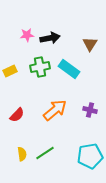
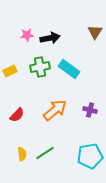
brown triangle: moved 5 px right, 12 px up
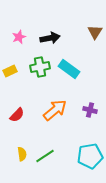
pink star: moved 8 px left, 2 px down; rotated 16 degrees counterclockwise
green line: moved 3 px down
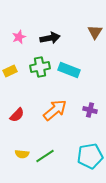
cyan rectangle: moved 1 px down; rotated 15 degrees counterclockwise
yellow semicircle: rotated 104 degrees clockwise
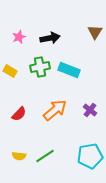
yellow rectangle: rotated 56 degrees clockwise
purple cross: rotated 24 degrees clockwise
red semicircle: moved 2 px right, 1 px up
yellow semicircle: moved 3 px left, 2 px down
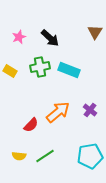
black arrow: rotated 54 degrees clockwise
orange arrow: moved 3 px right, 2 px down
red semicircle: moved 12 px right, 11 px down
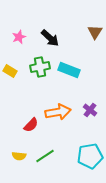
orange arrow: rotated 30 degrees clockwise
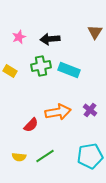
black arrow: moved 1 px down; rotated 132 degrees clockwise
green cross: moved 1 px right, 1 px up
yellow semicircle: moved 1 px down
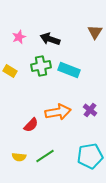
black arrow: rotated 24 degrees clockwise
